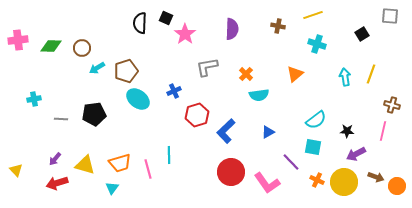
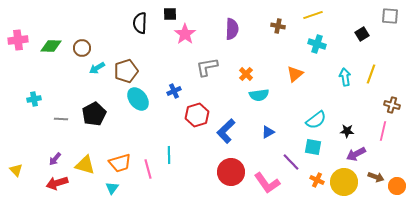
black square at (166, 18): moved 4 px right, 4 px up; rotated 24 degrees counterclockwise
cyan ellipse at (138, 99): rotated 15 degrees clockwise
black pentagon at (94, 114): rotated 20 degrees counterclockwise
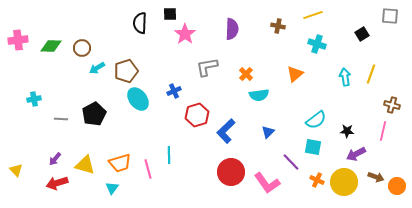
blue triangle at (268, 132): rotated 16 degrees counterclockwise
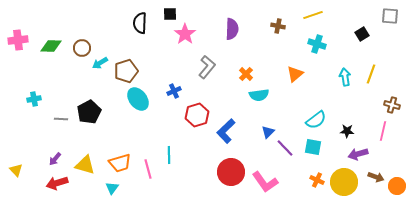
gray L-shape at (207, 67): rotated 140 degrees clockwise
cyan arrow at (97, 68): moved 3 px right, 5 px up
black pentagon at (94, 114): moved 5 px left, 2 px up
purple arrow at (356, 154): moved 2 px right; rotated 12 degrees clockwise
purple line at (291, 162): moved 6 px left, 14 px up
pink L-shape at (267, 183): moved 2 px left, 1 px up
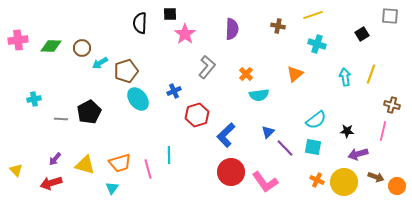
blue L-shape at (226, 131): moved 4 px down
red arrow at (57, 183): moved 6 px left
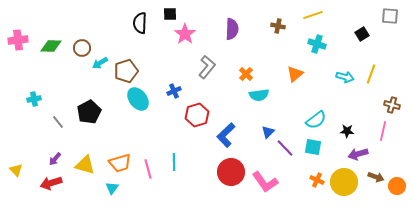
cyan arrow at (345, 77): rotated 114 degrees clockwise
gray line at (61, 119): moved 3 px left, 3 px down; rotated 48 degrees clockwise
cyan line at (169, 155): moved 5 px right, 7 px down
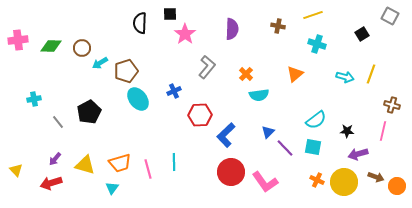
gray square at (390, 16): rotated 24 degrees clockwise
red hexagon at (197, 115): moved 3 px right; rotated 15 degrees clockwise
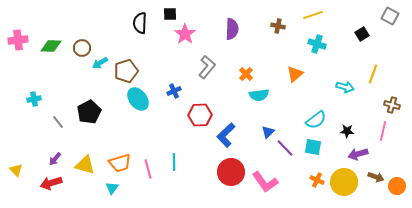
yellow line at (371, 74): moved 2 px right
cyan arrow at (345, 77): moved 10 px down
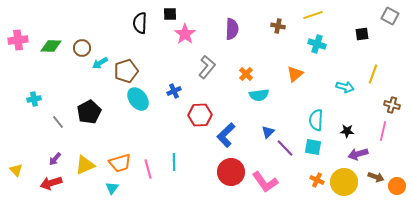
black square at (362, 34): rotated 24 degrees clockwise
cyan semicircle at (316, 120): rotated 130 degrees clockwise
yellow triangle at (85, 165): rotated 40 degrees counterclockwise
